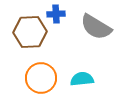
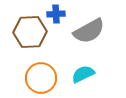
gray semicircle: moved 7 px left, 4 px down; rotated 60 degrees counterclockwise
cyan semicircle: moved 1 px right, 5 px up; rotated 20 degrees counterclockwise
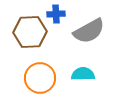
cyan semicircle: rotated 25 degrees clockwise
orange circle: moved 1 px left
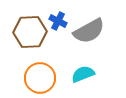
blue cross: moved 2 px right, 7 px down; rotated 30 degrees clockwise
cyan semicircle: rotated 20 degrees counterclockwise
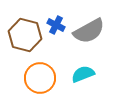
blue cross: moved 2 px left, 4 px down
brown hexagon: moved 5 px left, 3 px down; rotated 16 degrees clockwise
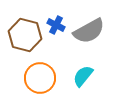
cyan semicircle: moved 2 px down; rotated 30 degrees counterclockwise
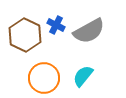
brown hexagon: rotated 12 degrees clockwise
orange circle: moved 4 px right
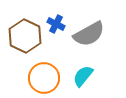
blue cross: moved 1 px up
gray semicircle: moved 3 px down
brown hexagon: moved 1 px down
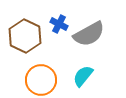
blue cross: moved 3 px right
orange circle: moved 3 px left, 2 px down
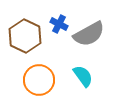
cyan semicircle: rotated 105 degrees clockwise
orange circle: moved 2 px left
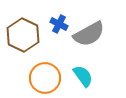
brown hexagon: moved 2 px left, 1 px up
orange circle: moved 6 px right, 2 px up
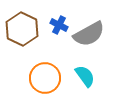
blue cross: moved 1 px down
brown hexagon: moved 1 px left, 6 px up
cyan semicircle: moved 2 px right
